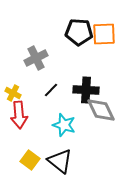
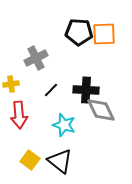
yellow cross: moved 2 px left, 9 px up; rotated 35 degrees counterclockwise
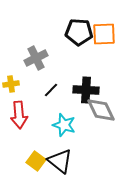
yellow square: moved 6 px right, 1 px down
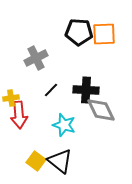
yellow cross: moved 14 px down
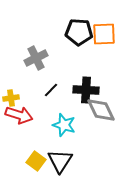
red arrow: rotated 68 degrees counterclockwise
black triangle: rotated 24 degrees clockwise
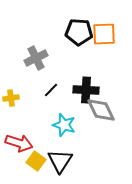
red arrow: moved 28 px down
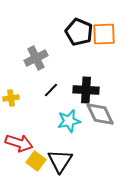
black pentagon: rotated 20 degrees clockwise
gray diamond: moved 1 px left, 4 px down
cyan star: moved 5 px right, 4 px up; rotated 30 degrees counterclockwise
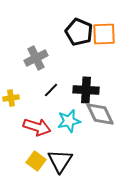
red arrow: moved 18 px right, 16 px up
